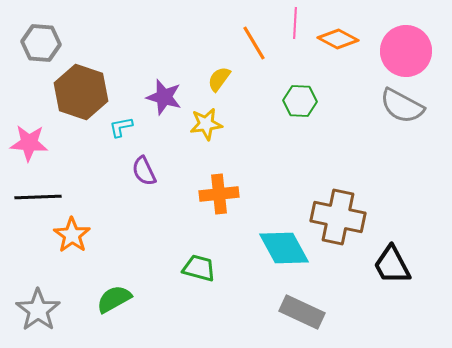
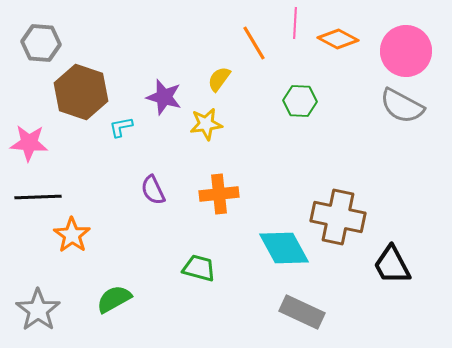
purple semicircle: moved 9 px right, 19 px down
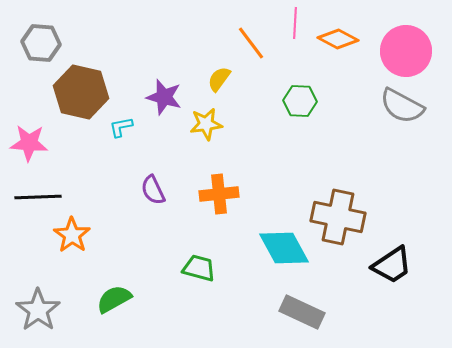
orange line: moved 3 px left; rotated 6 degrees counterclockwise
brown hexagon: rotated 6 degrees counterclockwise
black trapezoid: rotated 96 degrees counterclockwise
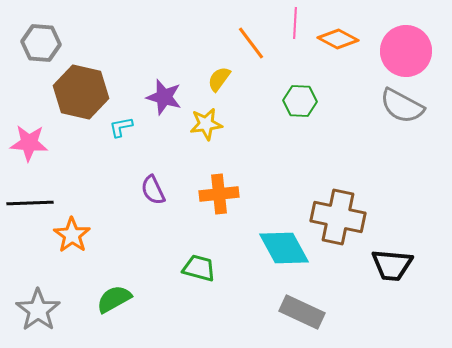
black line: moved 8 px left, 6 px down
black trapezoid: rotated 39 degrees clockwise
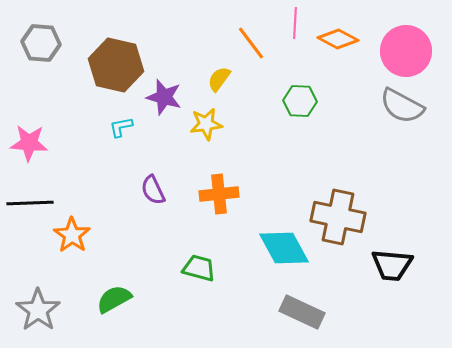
brown hexagon: moved 35 px right, 27 px up
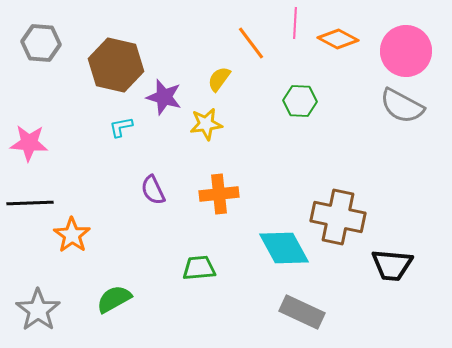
green trapezoid: rotated 20 degrees counterclockwise
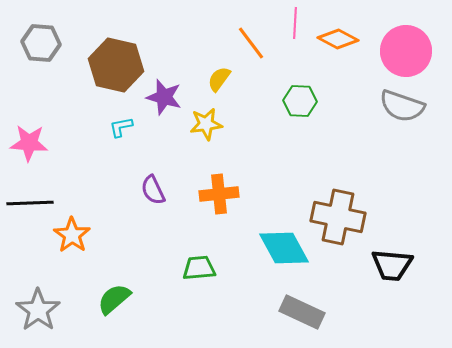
gray semicircle: rotated 9 degrees counterclockwise
green semicircle: rotated 12 degrees counterclockwise
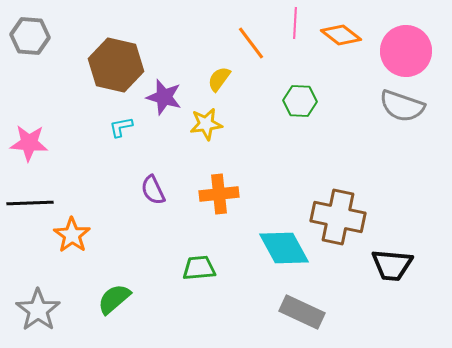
orange diamond: moved 3 px right, 4 px up; rotated 9 degrees clockwise
gray hexagon: moved 11 px left, 7 px up
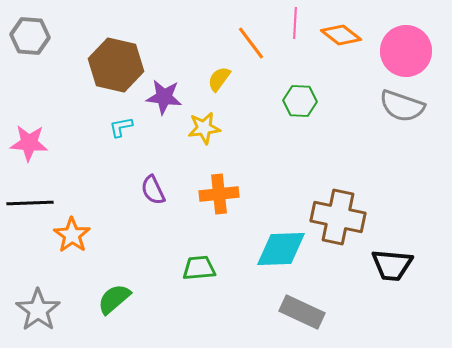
purple star: rotated 9 degrees counterclockwise
yellow star: moved 2 px left, 4 px down
cyan diamond: moved 3 px left, 1 px down; rotated 64 degrees counterclockwise
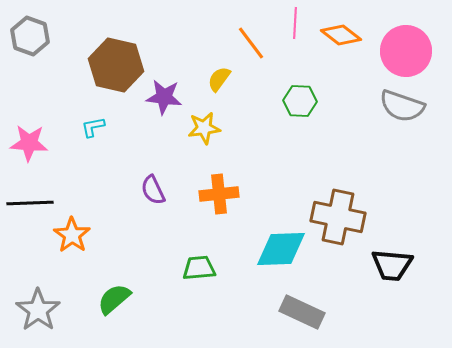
gray hexagon: rotated 15 degrees clockwise
cyan L-shape: moved 28 px left
